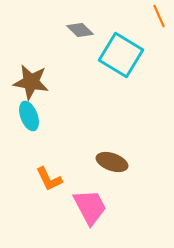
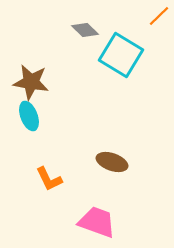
orange line: rotated 70 degrees clockwise
gray diamond: moved 5 px right
pink trapezoid: moved 7 px right, 15 px down; rotated 42 degrees counterclockwise
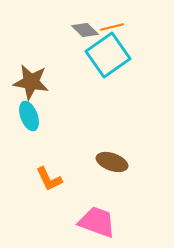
orange line: moved 47 px left, 11 px down; rotated 30 degrees clockwise
cyan square: moved 13 px left; rotated 24 degrees clockwise
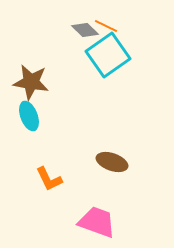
orange line: moved 6 px left, 1 px up; rotated 40 degrees clockwise
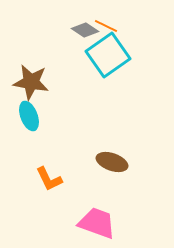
gray diamond: rotated 12 degrees counterclockwise
pink trapezoid: moved 1 px down
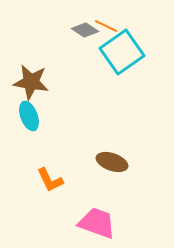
cyan square: moved 14 px right, 3 px up
orange L-shape: moved 1 px right, 1 px down
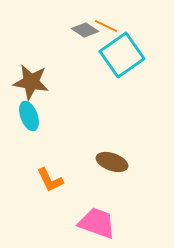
cyan square: moved 3 px down
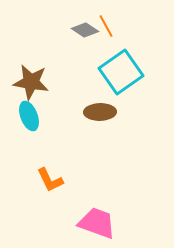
orange line: rotated 35 degrees clockwise
cyan square: moved 1 px left, 17 px down
brown ellipse: moved 12 px left, 50 px up; rotated 20 degrees counterclockwise
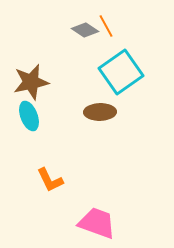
brown star: rotated 21 degrees counterclockwise
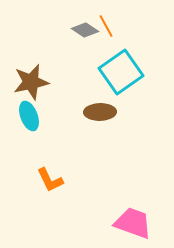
pink trapezoid: moved 36 px right
